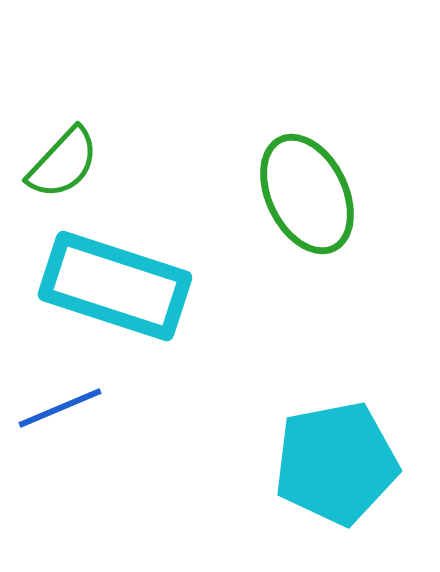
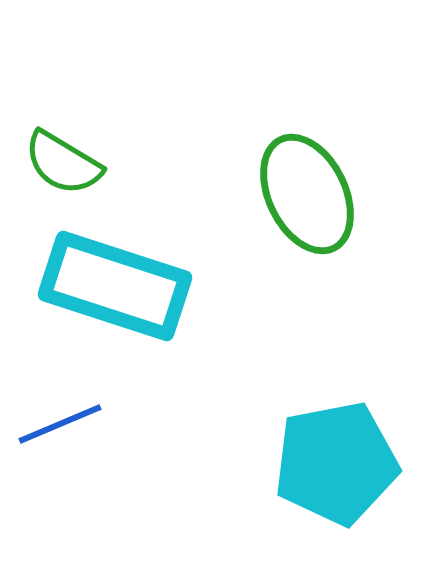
green semicircle: rotated 78 degrees clockwise
blue line: moved 16 px down
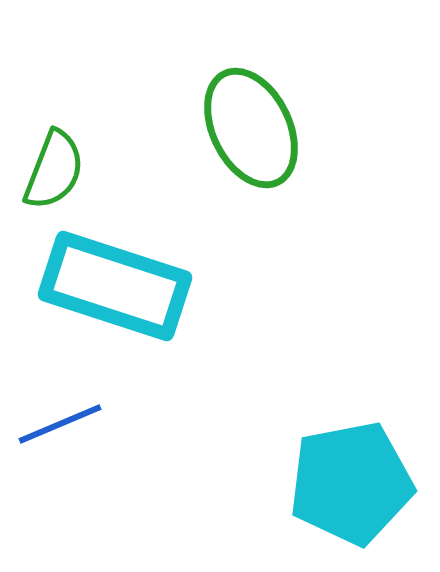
green semicircle: moved 9 px left, 7 px down; rotated 100 degrees counterclockwise
green ellipse: moved 56 px left, 66 px up
cyan pentagon: moved 15 px right, 20 px down
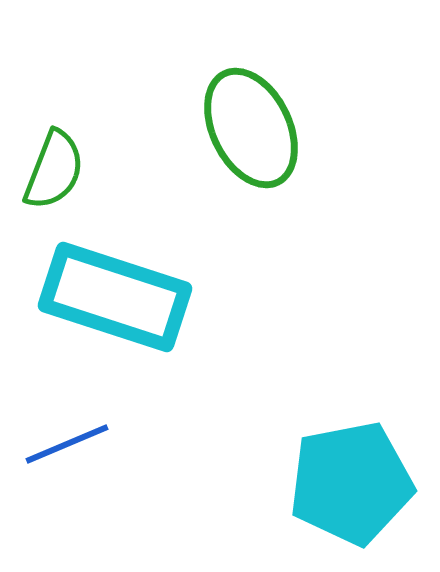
cyan rectangle: moved 11 px down
blue line: moved 7 px right, 20 px down
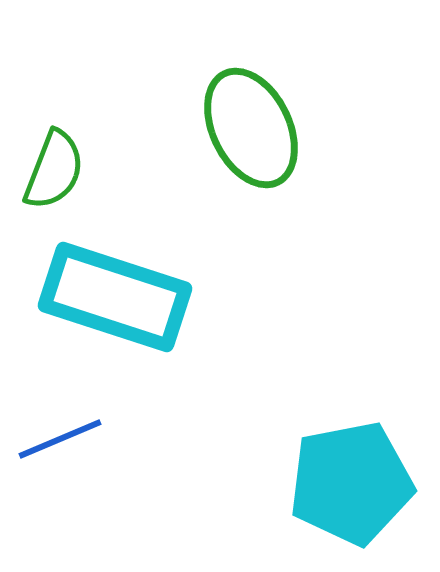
blue line: moved 7 px left, 5 px up
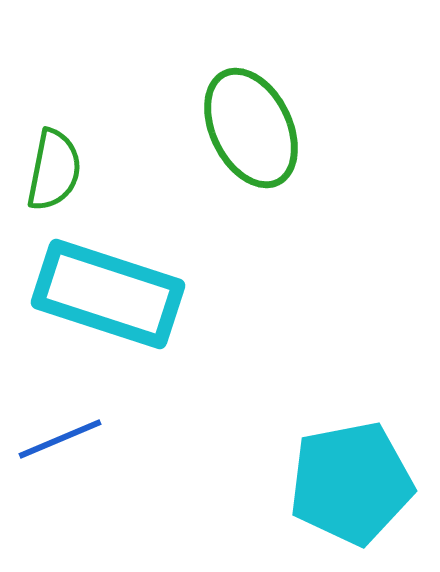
green semicircle: rotated 10 degrees counterclockwise
cyan rectangle: moved 7 px left, 3 px up
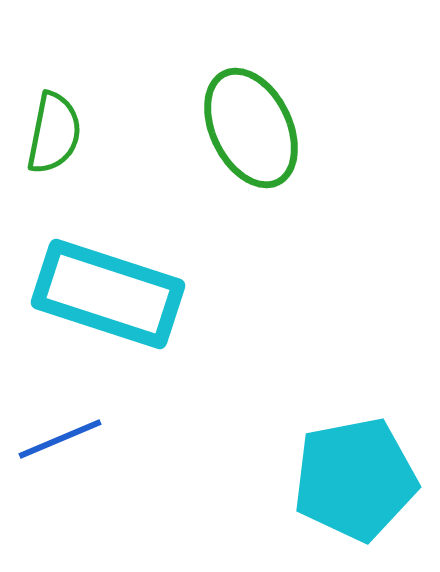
green semicircle: moved 37 px up
cyan pentagon: moved 4 px right, 4 px up
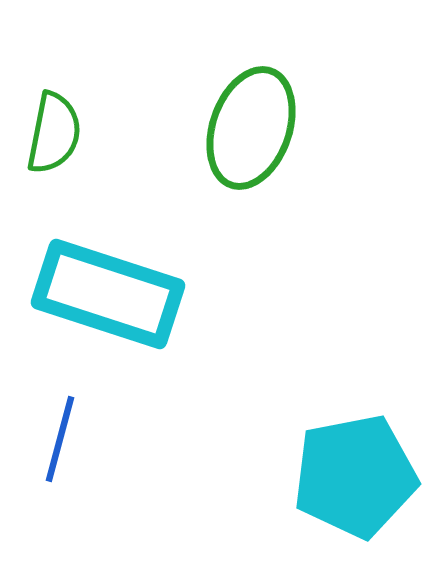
green ellipse: rotated 45 degrees clockwise
blue line: rotated 52 degrees counterclockwise
cyan pentagon: moved 3 px up
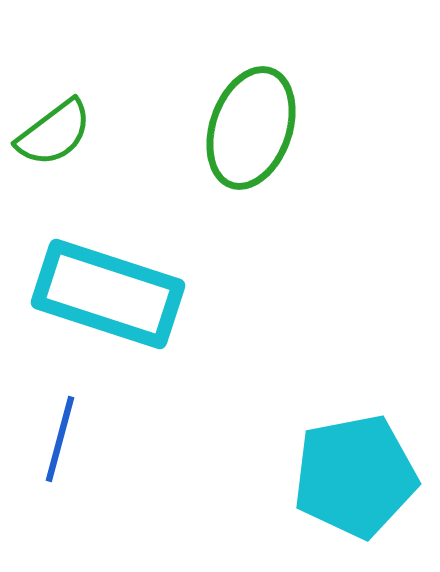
green semicircle: rotated 42 degrees clockwise
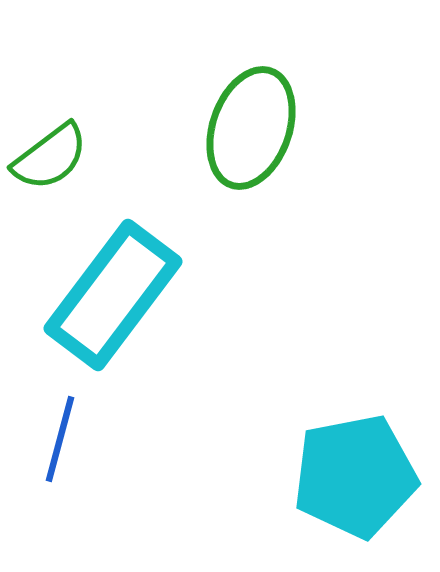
green semicircle: moved 4 px left, 24 px down
cyan rectangle: moved 5 px right, 1 px down; rotated 71 degrees counterclockwise
